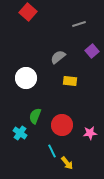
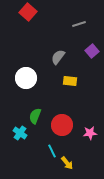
gray semicircle: rotated 14 degrees counterclockwise
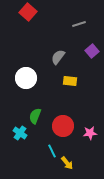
red circle: moved 1 px right, 1 px down
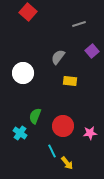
white circle: moved 3 px left, 5 px up
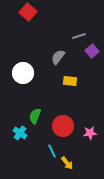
gray line: moved 12 px down
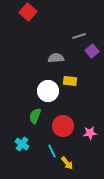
gray semicircle: moved 2 px left, 1 px down; rotated 49 degrees clockwise
white circle: moved 25 px right, 18 px down
cyan cross: moved 2 px right, 11 px down
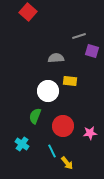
purple square: rotated 32 degrees counterclockwise
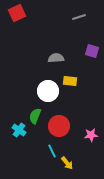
red square: moved 11 px left, 1 px down; rotated 24 degrees clockwise
gray line: moved 19 px up
red circle: moved 4 px left
pink star: moved 1 px right, 2 px down
cyan cross: moved 3 px left, 14 px up
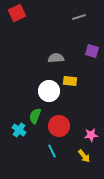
white circle: moved 1 px right
yellow arrow: moved 17 px right, 7 px up
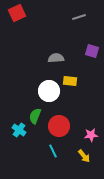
cyan line: moved 1 px right
